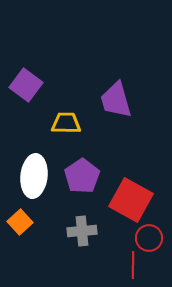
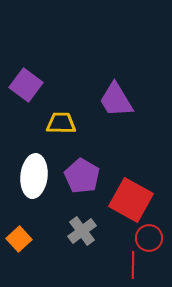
purple trapezoid: rotated 15 degrees counterclockwise
yellow trapezoid: moved 5 px left
purple pentagon: rotated 8 degrees counterclockwise
orange square: moved 1 px left, 17 px down
gray cross: rotated 32 degrees counterclockwise
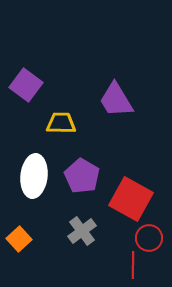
red square: moved 1 px up
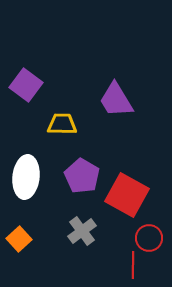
yellow trapezoid: moved 1 px right, 1 px down
white ellipse: moved 8 px left, 1 px down
red square: moved 4 px left, 4 px up
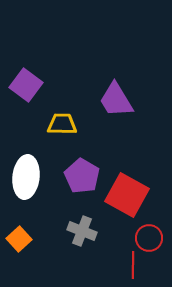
gray cross: rotated 32 degrees counterclockwise
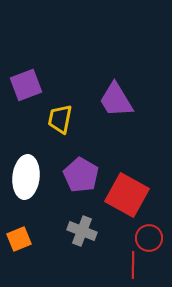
purple square: rotated 32 degrees clockwise
yellow trapezoid: moved 2 px left, 5 px up; rotated 80 degrees counterclockwise
purple pentagon: moved 1 px left, 1 px up
orange square: rotated 20 degrees clockwise
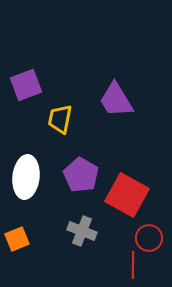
orange square: moved 2 px left
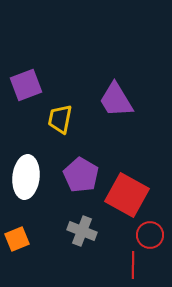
red circle: moved 1 px right, 3 px up
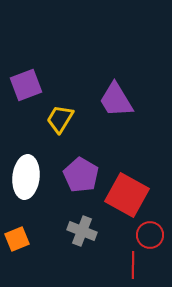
yellow trapezoid: rotated 20 degrees clockwise
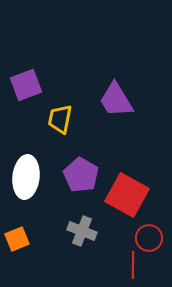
yellow trapezoid: rotated 20 degrees counterclockwise
red circle: moved 1 px left, 3 px down
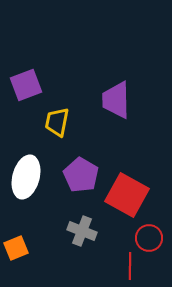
purple trapezoid: rotated 30 degrees clockwise
yellow trapezoid: moved 3 px left, 3 px down
white ellipse: rotated 9 degrees clockwise
orange square: moved 1 px left, 9 px down
red line: moved 3 px left, 1 px down
